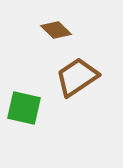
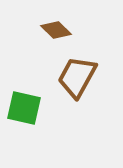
brown trapezoid: rotated 27 degrees counterclockwise
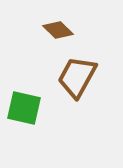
brown diamond: moved 2 px right
